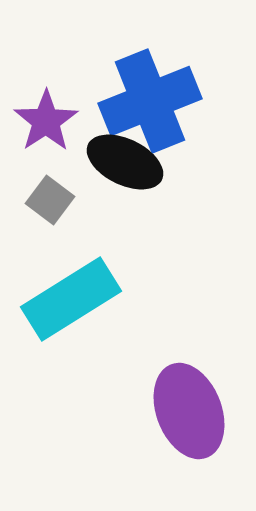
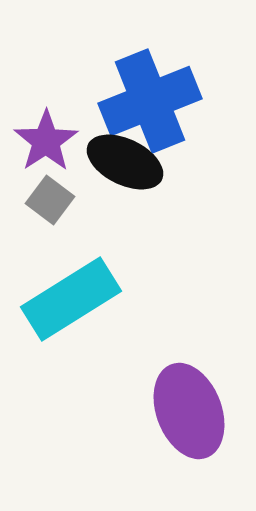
purple star: moved 20 px down
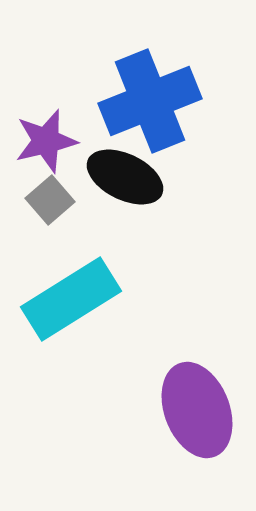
purple star: rotated 20 degrees clockwise
black ellipse: moved 15 px down
gray square: rotated 12 degrees clockwise
purple ellipse: moved 8 px right, 1 px up
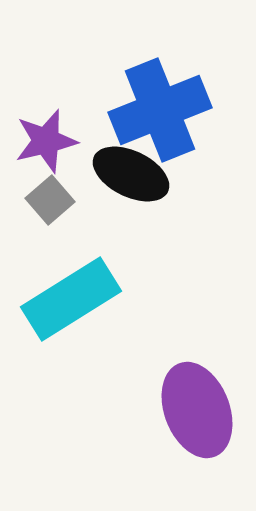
blue cross: moved 10 px right, 9 px down
black ellipse: moved 6 px right, 3 px up
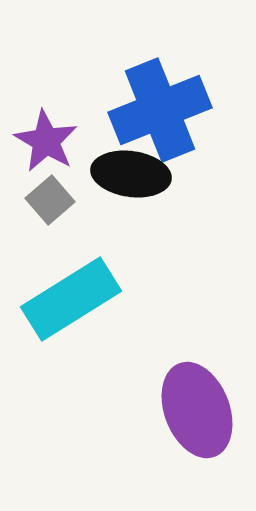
purple star: rotated 28 degrees counterclockwise
black ellipse: rotated 18 degrees counterclockwise
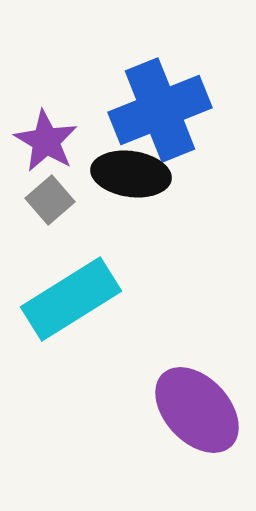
purple ellipse: rotated 22 degrees counterclockwise
